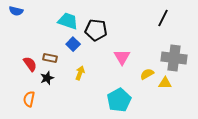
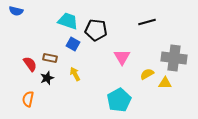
black line: moved 16 px left, 4 px down; rotated 48 degrees clockwise
blue square: rotated 16 degrees counterclockwise
yellow arrow: moved 5 px left, 1 px down; rotated 48 degrees counterclockwise
orange semicircle: moved 1 px left
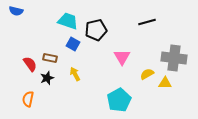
black pentagon: rotated 20 degrees counterclockwise
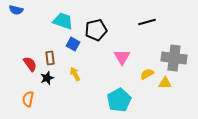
blue semicircle: moved 1 px up
cyan trapezoid: moved 5 px left
brown rectangle: rotated 72 degrees clockwise
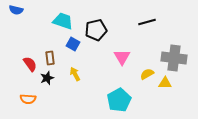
orange semicircle: rotated 98 degrees counterclockwise
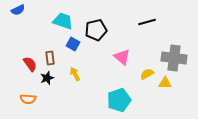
blue semicircle: moved 2 px right; rotated 40 degrees counterclockwise
pink triangle: rotated 18 degrees counterclockwise
cyan pentagon: rotated 10 degrees clockwise
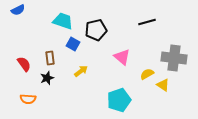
red semicircle: moved 6 px left
yellow arrow: moved 6 px right, 3 px up; rotated 80 degrees clockwise
yellow triangle: moved 2 px left, 2 px down; rotated 32 degrees clockwise
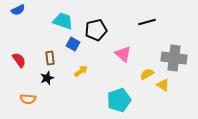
pink triangle: moved 1 px right, 3 px up
red semicircle: moved 5 px left, 4 px up
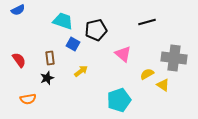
orange semicircle: rotated 14 degrees counterclockwise
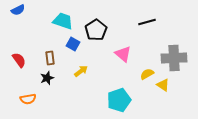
black pentagon: rotated 20 degrees counterclockwise
gray cross: rotated 10 degrees counterclockwise
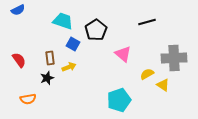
yellow arrow: moved 12 px left, 4 px up; rotated 16 degrees clockwise
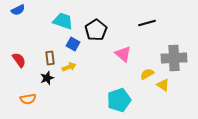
black line: moved 1 px down
